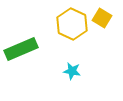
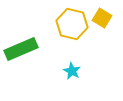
yellow hexagon: rotated 12 degrees counterclockwise
cyan star: rotated 18 degrees clockwise
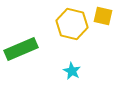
yellow square: moved 1 px right, 2 px up; rotated 18 degrees counterclockwise
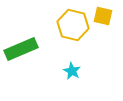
yellow hexagon: moved 1 px right, 1 px down
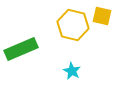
yellow square: moved 1 px left
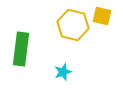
green rectangle: rotated 60 degrees counterclockwise
cyan star: moved 9 px left, 1 px down; rotated 24 degrees clockwise
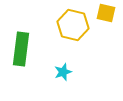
yellow square: moved 4 px right, 3 px up
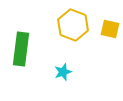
yellow square: moved 4 px right, 16 px down
yellow hexagon: rotated 8 degrees clockwise
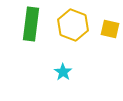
green rectangle: moved 10 px right, 25 px up
cyan star: rotated 18 degrees counterclockwise
